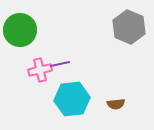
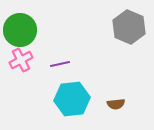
pink cross: moved 19 px left, 10 px up; rotated 15 degrees counterclockwise
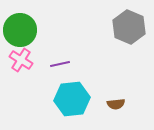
pink cross: rotated 30 degrees counterclockwise
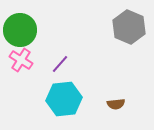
purple line: rotated 36 degrees counterclockwise
cyan hexagon: moved 8 px left
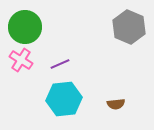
green circle: moved 5 px right, 3 px up
purple line: rotated 24 degrees clockwise
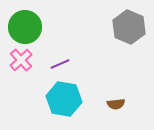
pink cross: rotated 15 degrees clockwise
cyan hexagon: rotated 16 degrees clockwise
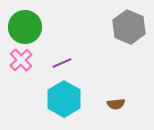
purple line: moved 2 px right, 1 px up
cyan hexagon: rotated 20 degrees clockwise
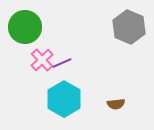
pink cross: moved 21 px right
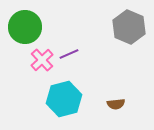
purple line: moved 7 px right, 9 px up
cyan hexagon: rotated 16 degrees clockwise
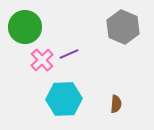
gray hexagon: moved 6 px left
cyan hexagon: rotated 12 degrees clockwise
brown semicircle: rotated 78 degrees counterclockwise
